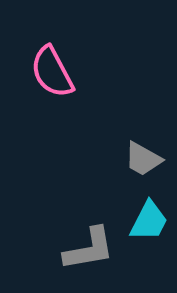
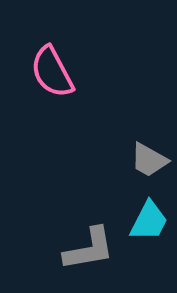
gray trapezoid: moved 6 px right, 1 px down
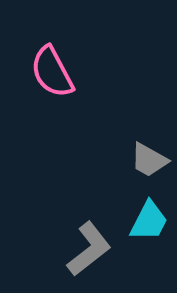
gray L-shape: rotated 28 degrees counterclockwise
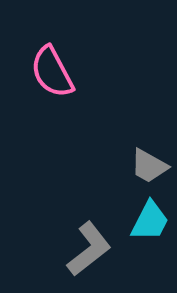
gray trapezoid: moved 6 px down
cyan trapezoid: moved 1 px right
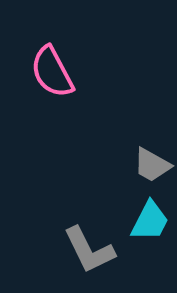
gray trapezoid: moved 3 px right, 1 px up
gray L-shape: moved 1 px down; rotated 102 degrees clockwise
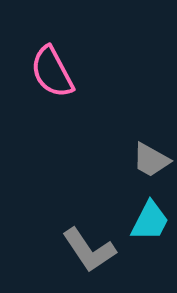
gray trapezoid: moved 1 px left, 5 px up
gray L-shape: rotated 8 degrees counterclockwise
